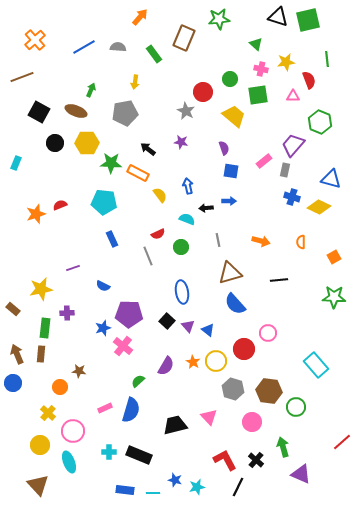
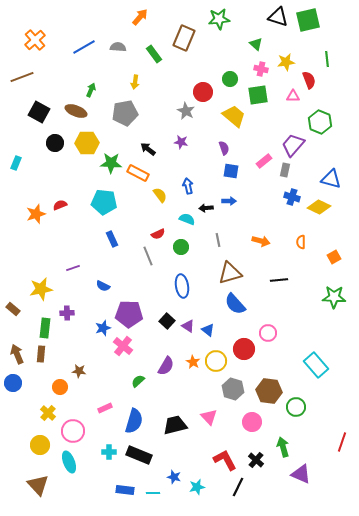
blue ellipse at (182, 292): moved 6 px up
purple triangle at (188, 326): rotated 16 degrees counterclockwise
blue semicircle at (131, 410): moved 3 px right, 11 px down
red line at (342, 442): rotated 30 degrees counterclockwise
blue star at (175, 480): moved 1 px left, 3 px up
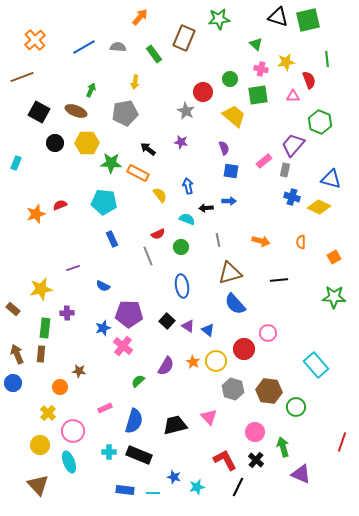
pink circle at (252, 422): moved 3 px right, 10 px down
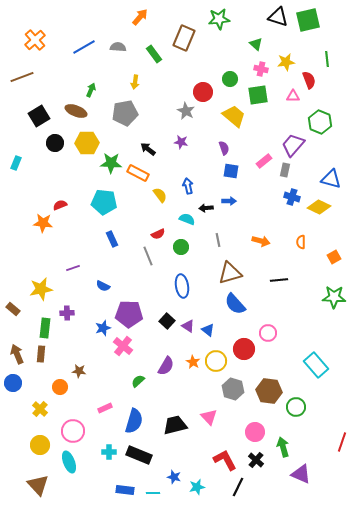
black square at (39, 112): moved 4 px down; rotated 30 degrees clockwise
orange star at (36, 214): moved 7 px right, 9 px down; rotated 24 degrees clockwise
yellow cross at (48, 413): moved 8 px left, 4 px up
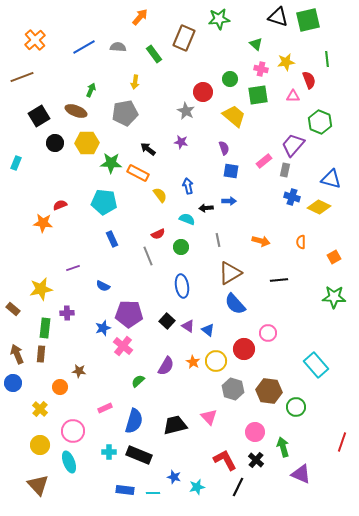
brown triangle at (230, 273): rotated 15 degrees counterclockwise
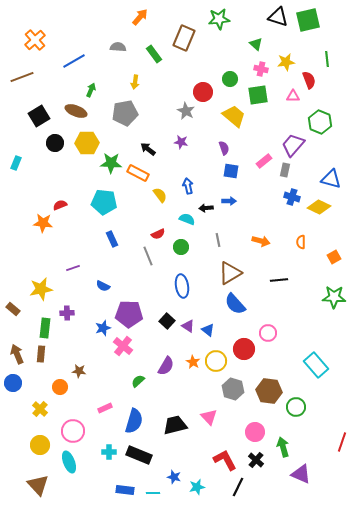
blue line at (84, 47): moved 10 px left, 14 px down
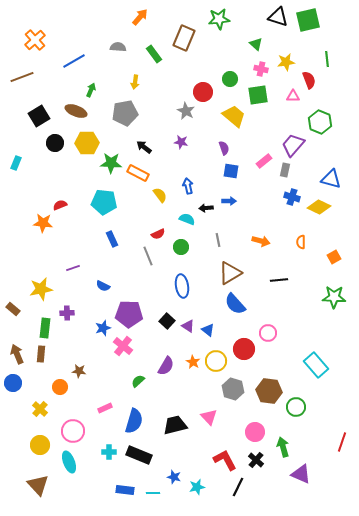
black arrow at (148, 149): moved 4 px left, 2 px up
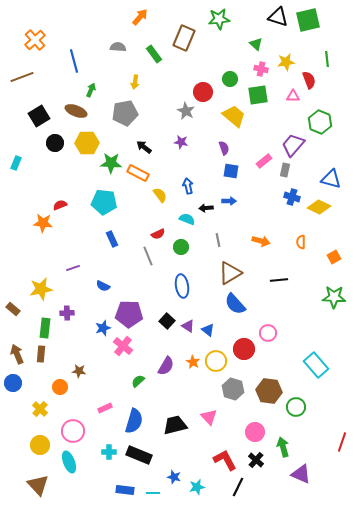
blue line at (74, 61): rotated 75 degrees counterclockwise
